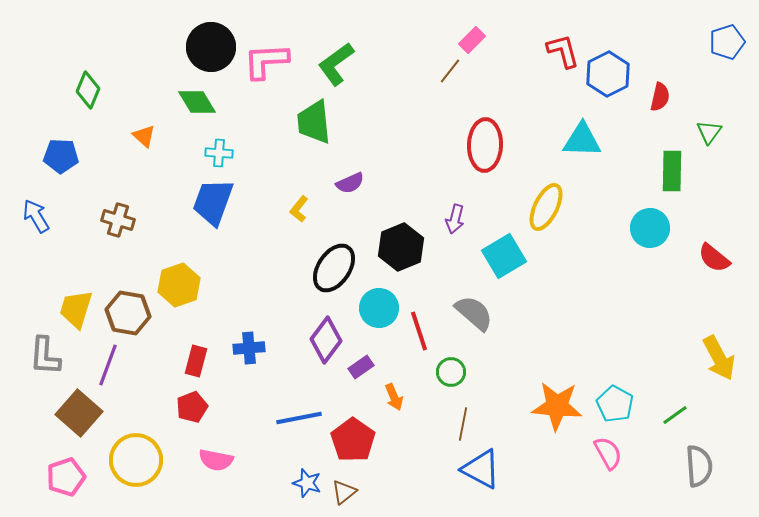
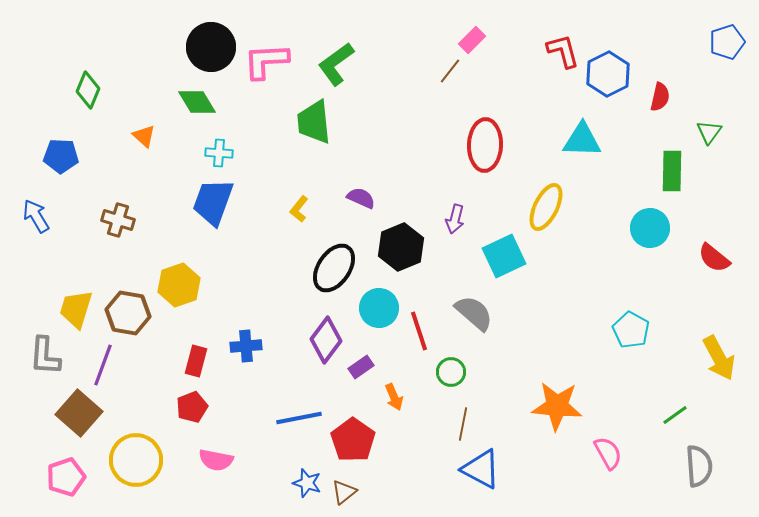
purple semicircle at (350, 183): moved 11 px right, 15 px down; rotated 132 degrees counterclockwise
cyan square at (504, 256): rotated 6 degrees clockwise
blue cross at (249, 348): moved 3 px left, 2 px up
purple line at (108, 365): moved 5 px left
cyan pentagon at (615, 404): moved 16 px right, 74 px up
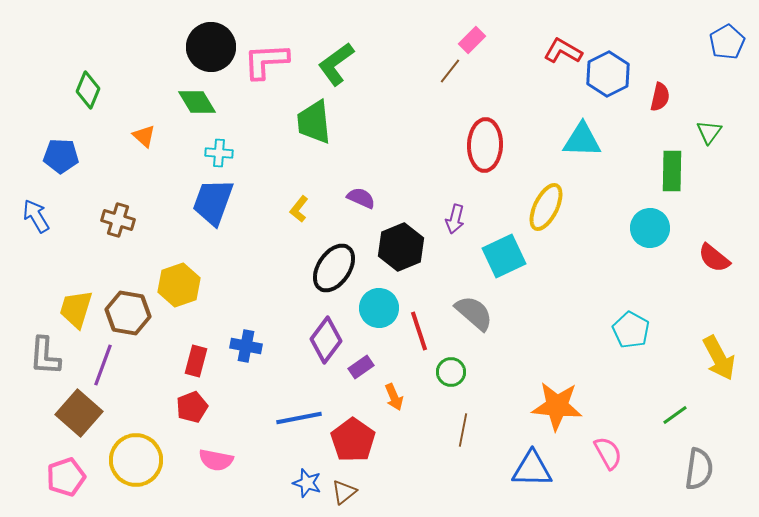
blue pentagon at (727, 42): rotated 12 degrees counterclockwise
red L-shape at (563, 51): rotated 45 degrees counterclockwise
blue cross at (246, 346): rotated 16 degrees clockwise
brown line at (463, 424): moved 6 px down
gray semicircle at (699, 466): moved 3 px down; rotated 12 degrees clockwise
blue triangle at (481, 469): moved 51 px right; rotated 27 degrees counterclockwise
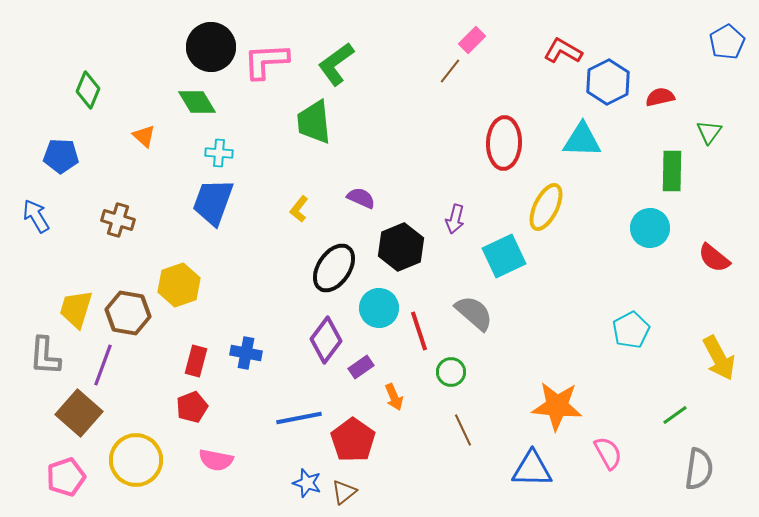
blue hexagon at (608, 74): moved 8 px down
red semicircle at (660, 97): rotated 116 degrees counterclockwise
red ellipse at (485, 145): moved 19 px right, 2 px up
cyan pentagon at (631, 330): rotated 15 degrees clockwise
blue cross at (246, 346): moved 7 px down
brown line at (463, 430): rotated 36 degrees counterclockwise
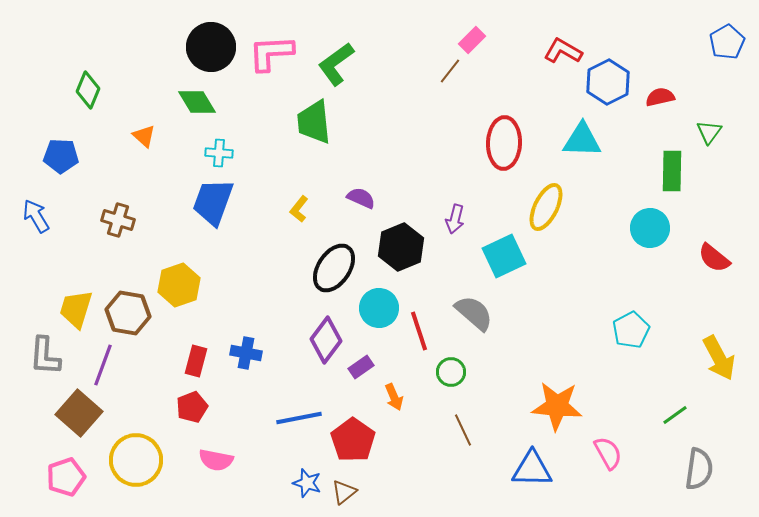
pink L-shape at (266, 61): moved 5 px right, 8 px up
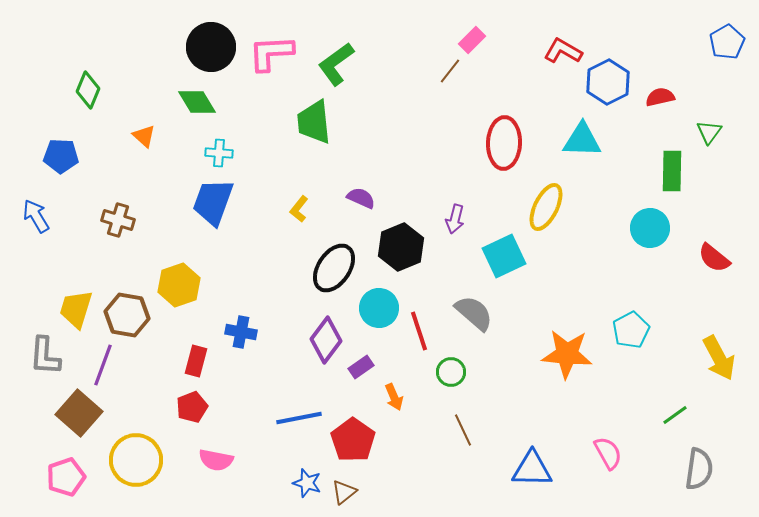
brown hexagon at (128, 313): moved 1 px left, 2 px down
blue cross at (246, 353): moved 5 px left, 21 px up
orange star at (557, 406): moved 10 px right, 52 px up
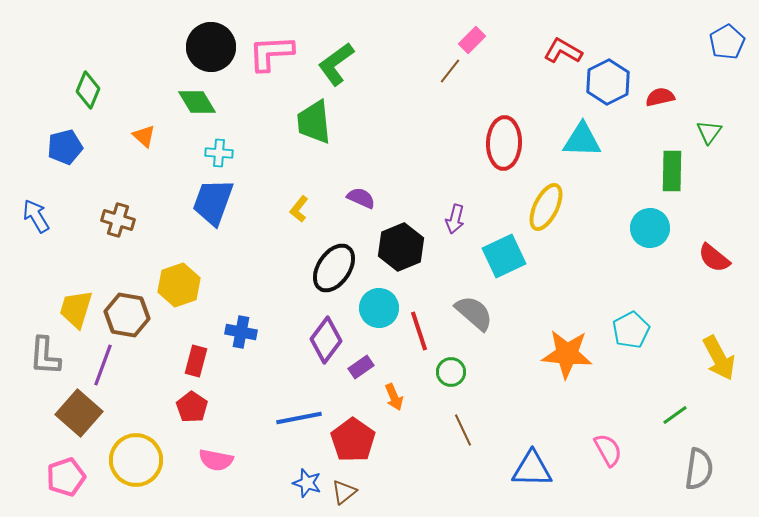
blue pentagon at (61, 156): moved 4 px right, 9 px up; rotated 16 degrees counterclockwise
red pentagon at (192, 407): rotated 16 degrees counterclockwise
pink semicircle at (608, 453): moved 3 px up
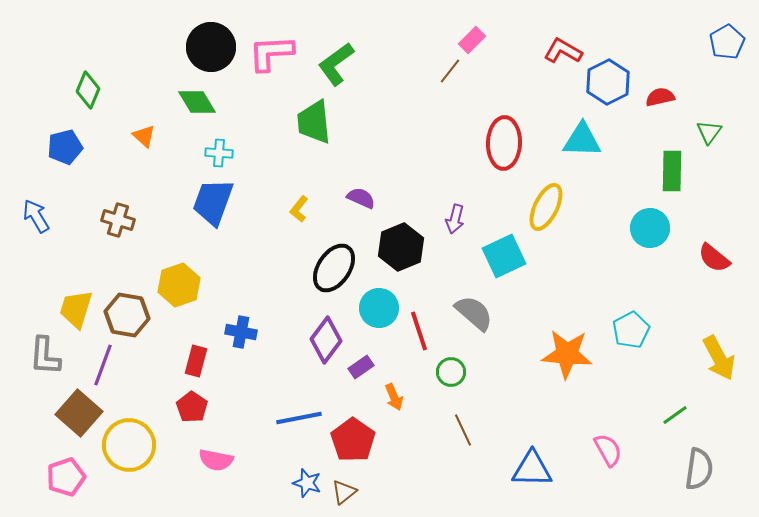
yellow circle at (136, 460): moved 7 px left, 15 px up
